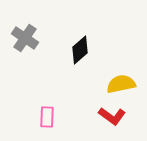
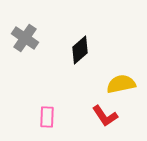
red L-shape: moved 7 px left; rotated 20 degrees clockwise
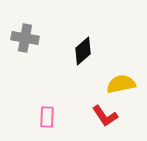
gray cross: rotated 24 degrees counterclockwise
black diamond: moved 3 px right, 1 px down
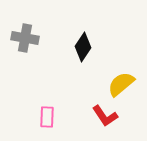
black diamond: moved 4 px up; rotated 16 degrees counterclockwise
yellow semicircle: rotated 28 degrees counterclockwise
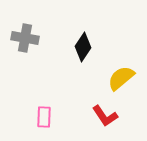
yellow semicircle: moved 6 px up
pink rectangle: moved 3 px left
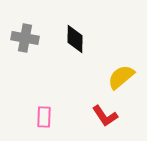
black diamond: moved 8 px left, 8 px up; rotated 32 degrees counterclockwise
yellow semicircle: moved 1 px up
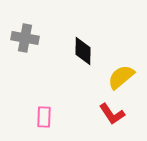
black diamond: moved 8 px right, 12 px down
red L-shape: moved 7 px right, 2 px up
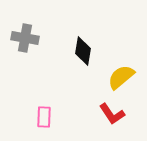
black diamond: rotated 8 degrees clockwise
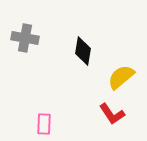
pink rectangle: moved 7 px down
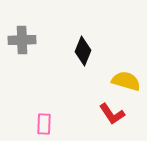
gray cross: moved 3 px left, 2 px down; rotated 12 degrees counterclockwise
black diamond: rotated 12 degrees clockwise
yellow semicircle: moved 5 px right, 4 px down; rotated 56 degrees clockwise
